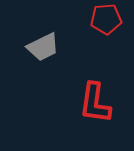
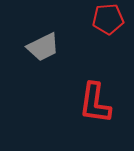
red pentagon: moved 2 px right
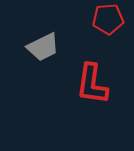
red L-shape: moved 3 px left, 19 px up
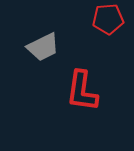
red L-shape: moved 10 px left, 7 px down
